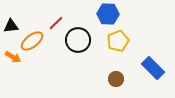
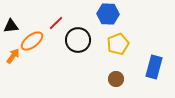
yellow pentagon: moved 3 px down
orange arrow: moved 1 px up; rotated 84 degrees counterclockwise
blue rectangle: moved 1 px right, 1 px up; rotated 60 degrees clockwise
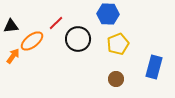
black circle: moved 1 px up
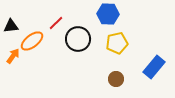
yellow pentagon: moved 1 px left, 1 px up; rotated 10 degrees clockwise
blue rectangle: rotated 25 degrees clockwise
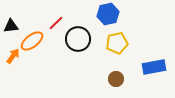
blue hexagon: rotated 15 degrees counterclockwise
blue rectangle: rotated 40 degrees clockwise
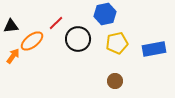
blue hexagon: moved 3 px left
blue rectangle: moved 18 px up
brown circle: moved 1 px left, 2 px down
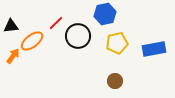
black circle: moved 3 px up
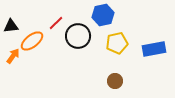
blue hexagon: moved 2 px left, 1 px down
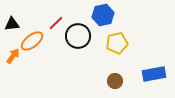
black triangle: moved 1 px right, 2 px up
blue rectangle: moved 25 px down
